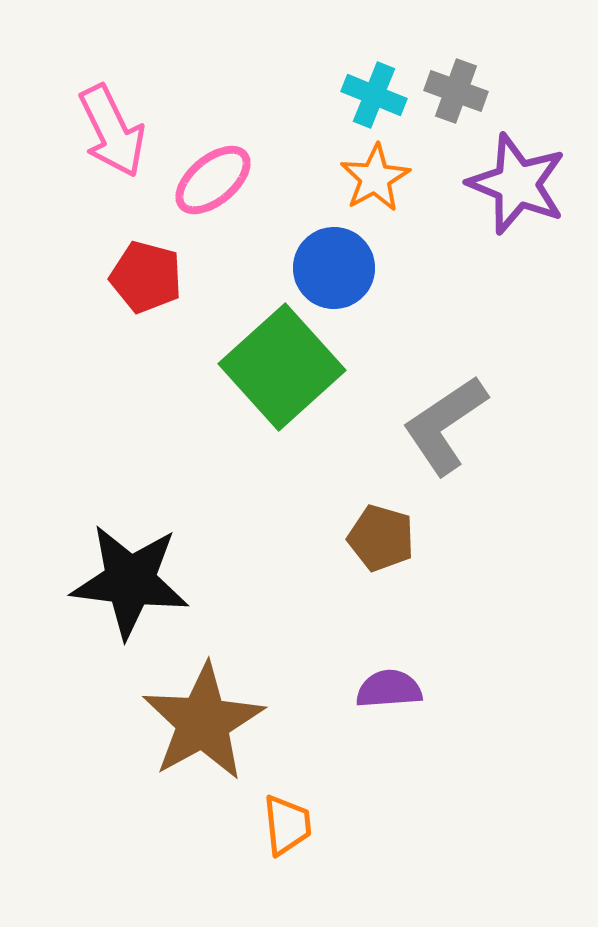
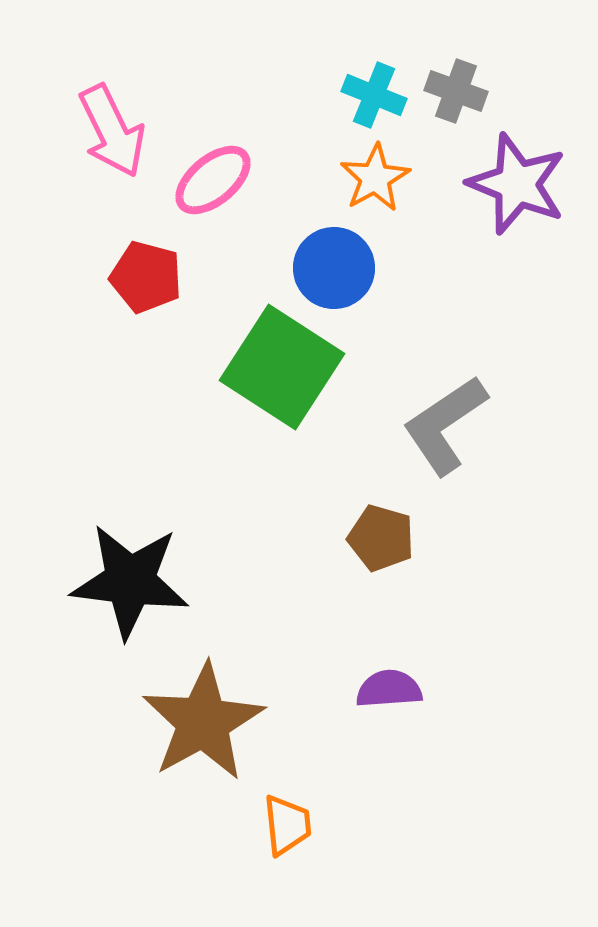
green square: rotated 15 degrees counterclockwise
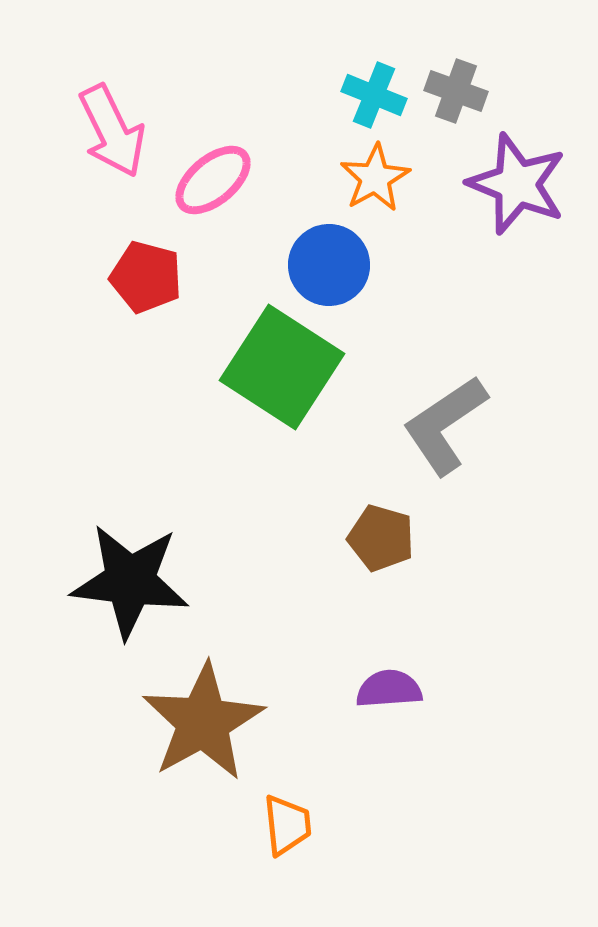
blue circle: moved 5 px left, 3 px up
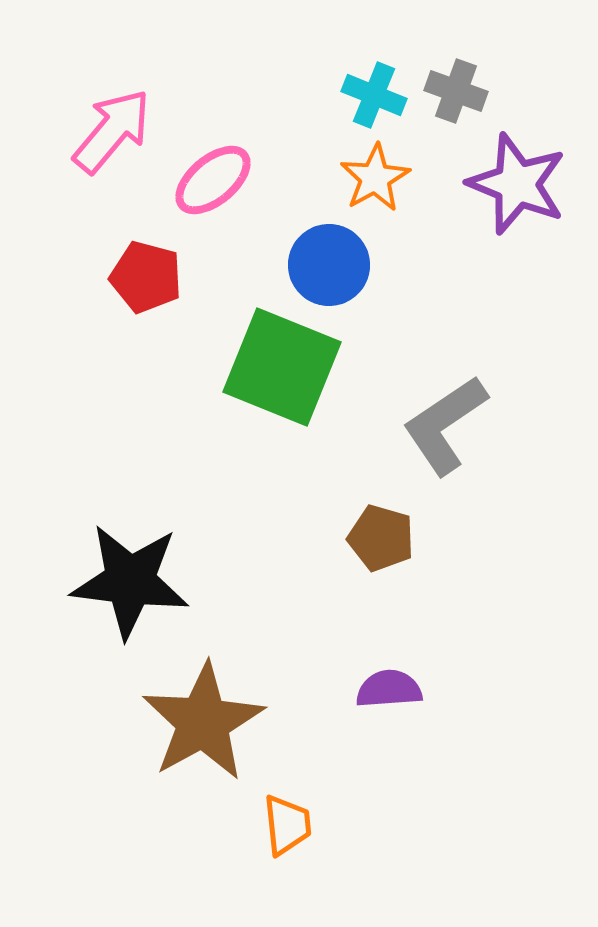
pink arrow: rotated 114 degrees counterclockwise
green square: rotated 11 degrees counterclockwise
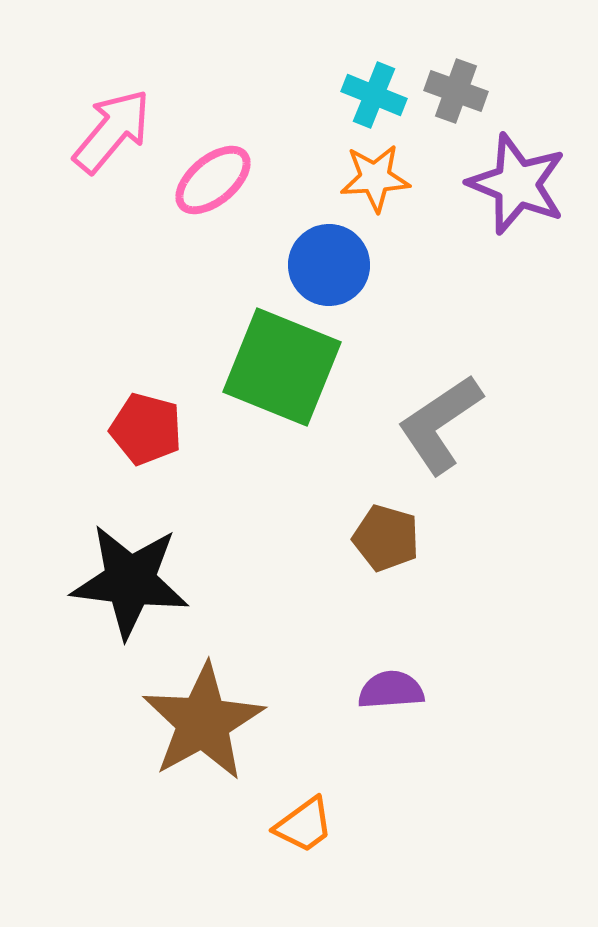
orange star: rotated 26 degrees clockwise
red pentagon: moved 152 px down
gray L-shape: moved 5 px left, 1 px up
brown pentagon: moved 5 px right
purple semicircle: moved 2 px right, 1 px down
orange trapezoid: moved 17 px right; rotated 60 degrees clockwise
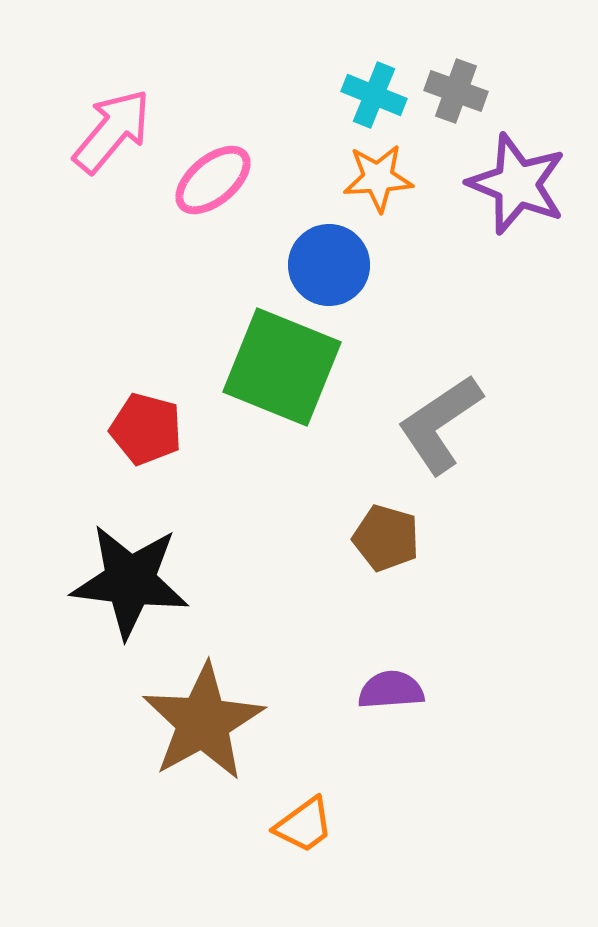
orange star: moved 3 px right
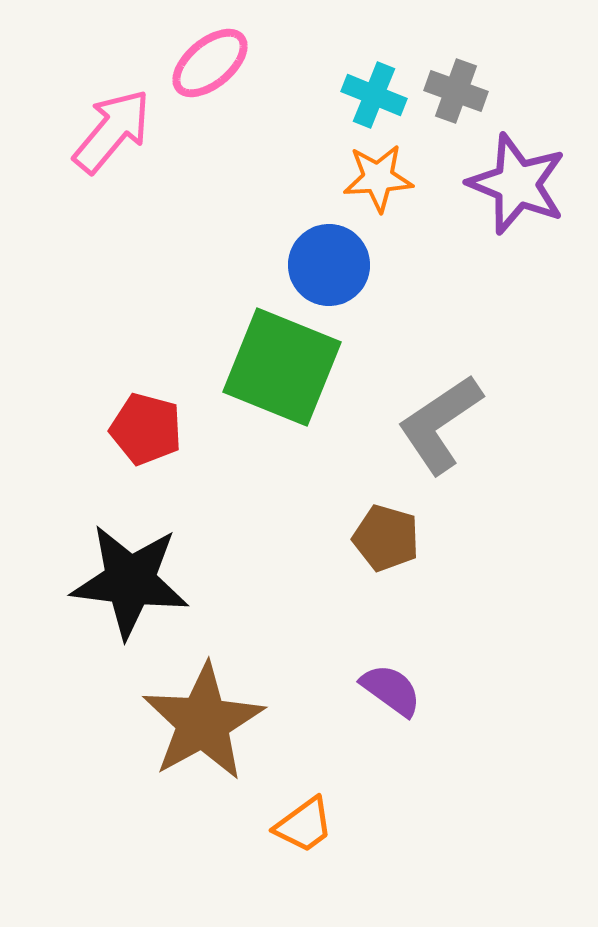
pink ellipse: moved 3 px left, 117 px up
purple semicircle: rotated 40 degrees clockwise
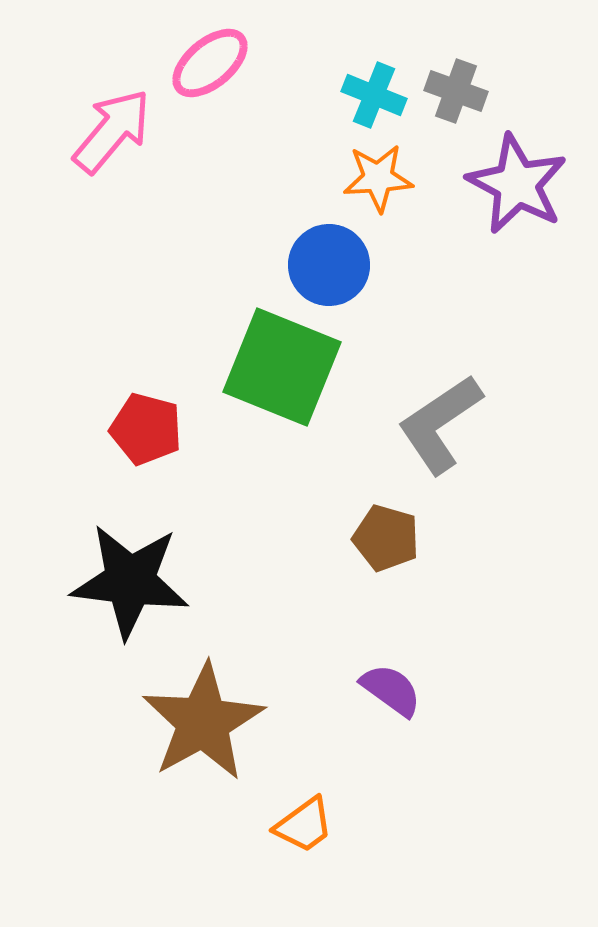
purple star: rotated 6 degrees clockwise
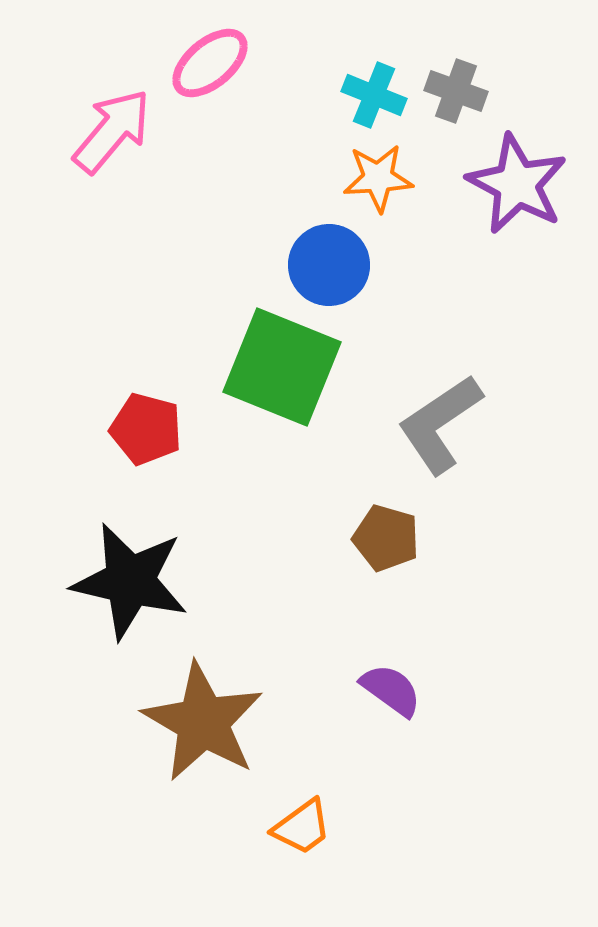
black star: rotated 6 degrees clockwise
brown star: rotated 13 degrees counterclockwise
orange trapezoid: moved 2 px left, 2 px down
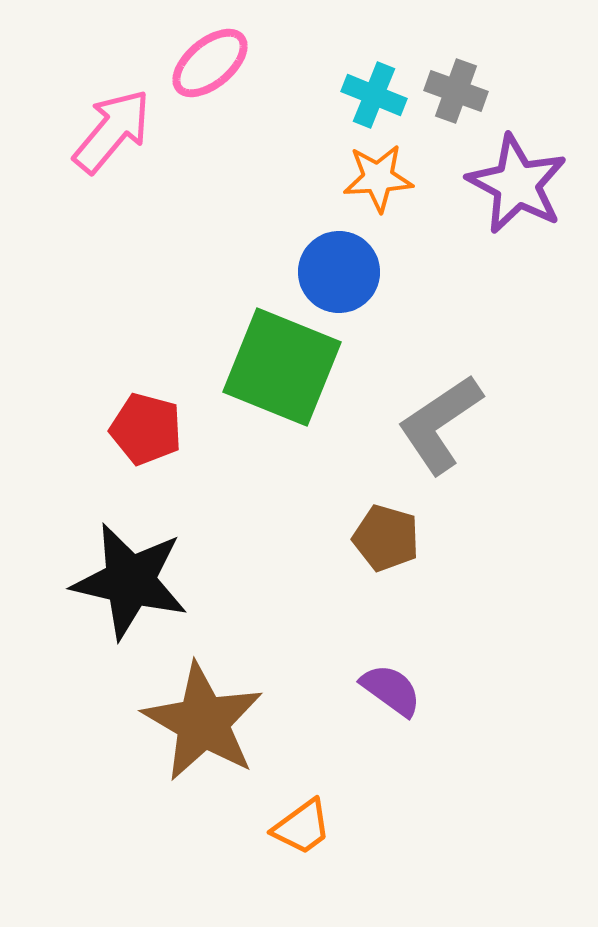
blue circle: moved 10 px right, 7 px down
